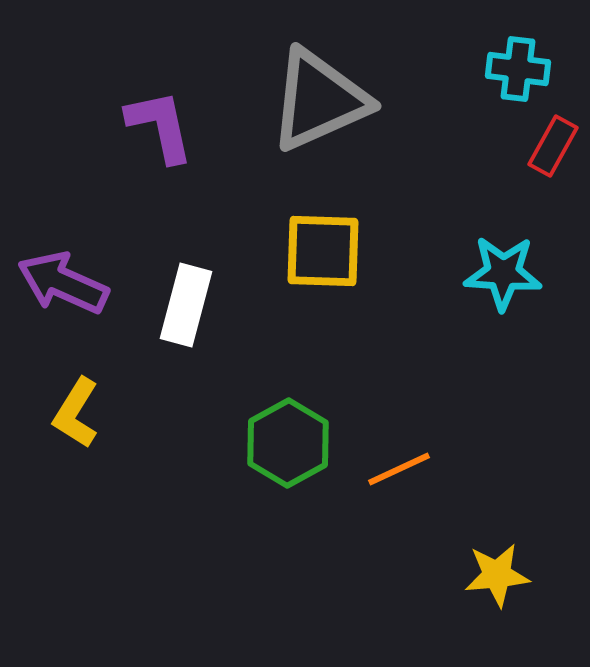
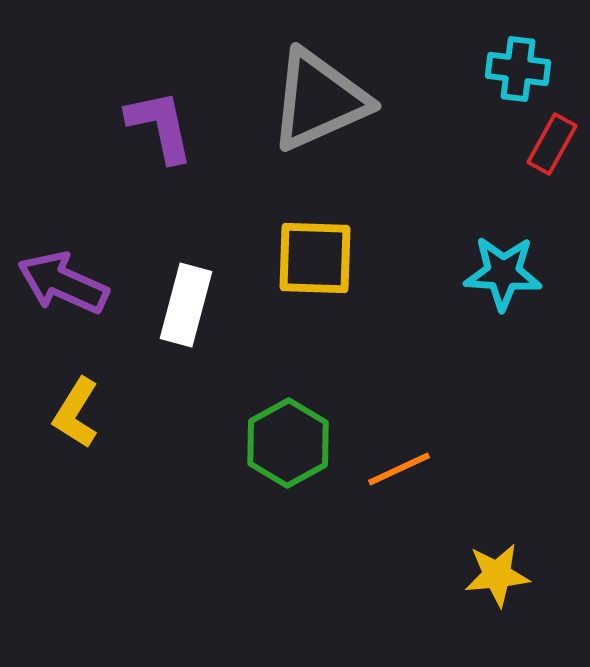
red rectangle: moved 1 px left, 2 px up
yellow square: moved 8 px left, 7 px down
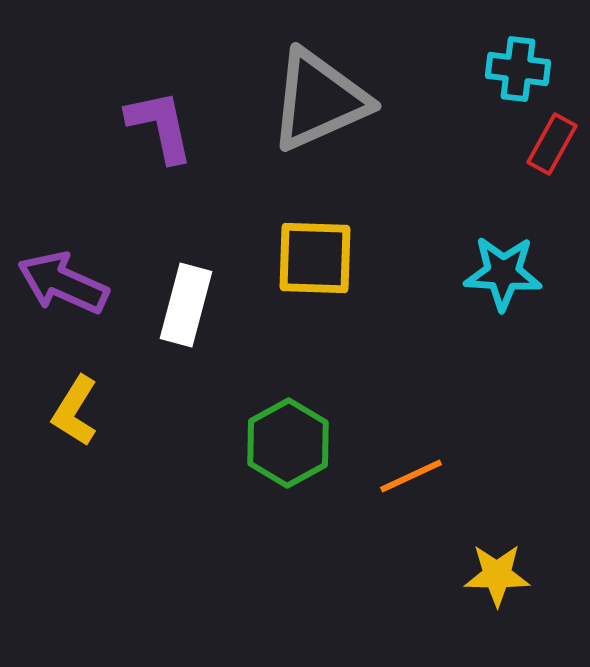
yellow L-shape: moved 1 px left, 2 px up
orange line: moved 12 px right, 7 px down
yellow star: rotated 6 degrees clockwise
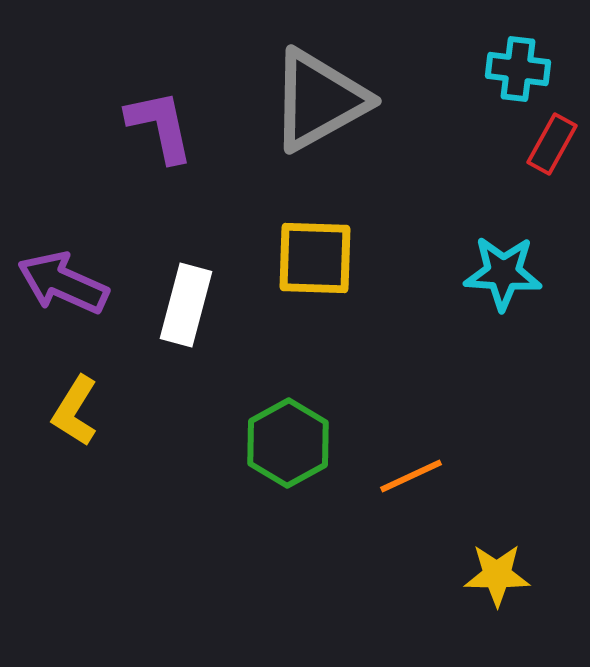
gray triangle: rotated 5 degrees counterclockwise
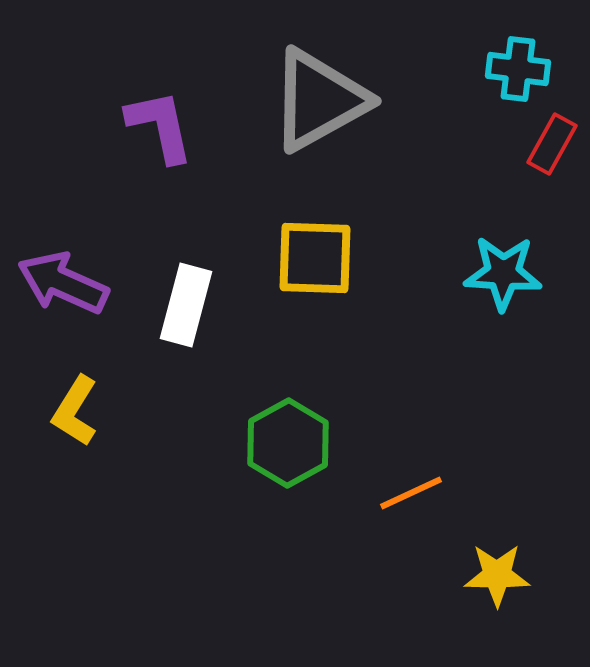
orange line: moved 17 px down
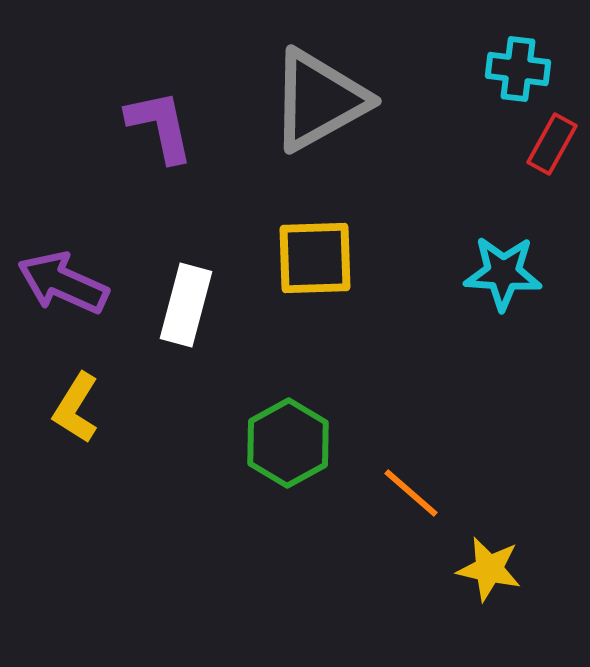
yellow square: rotated 4 degrees counterclockwise
yellow L-shape: moved 1 px right, 3 px up
orange line: rotated 66 degrees clockwise
yellow star: moved 8 px left, 6 px up; rotated 12 degrees clockwise
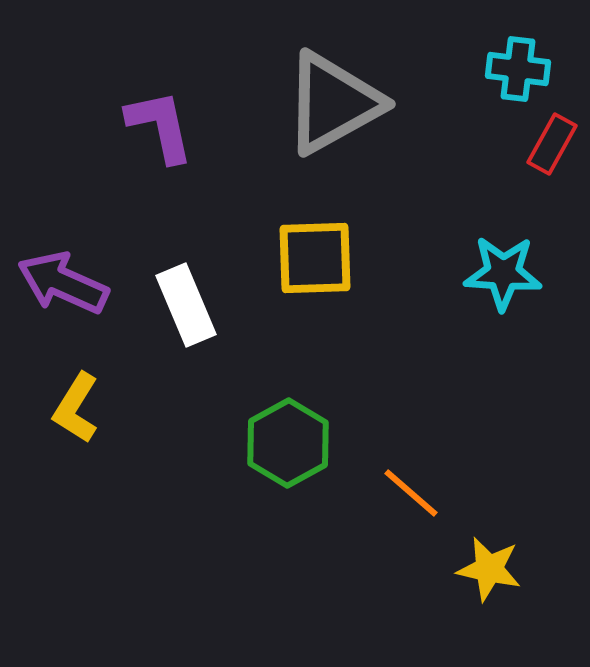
gray triangle: moved 14 px right, 3 px down
white rectangle: rotated 38 degrees counterclockwise
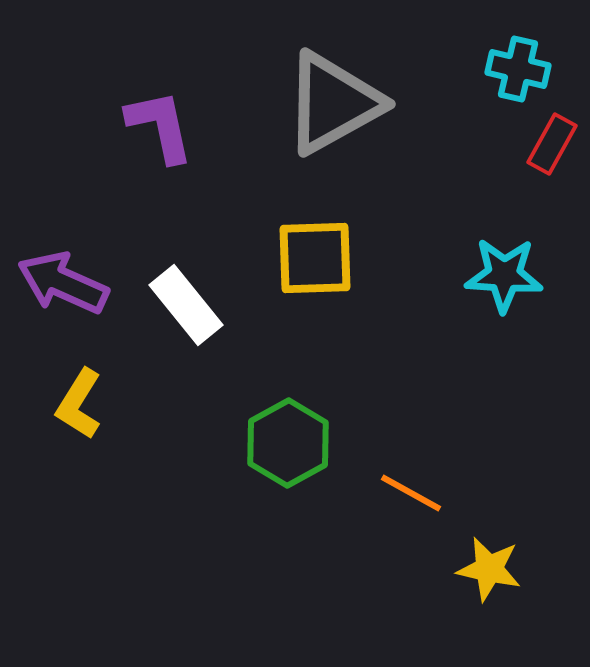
cyan cross: rotated 6 degrees clockwise
cyan star: moved 1 px right, 2 px down
white rectangle: rotated 16 degrees counterclockwise
yellow L-shape: moved 3 px right, 4 px up
orange line: rotated 12 degrees counterclockwise
